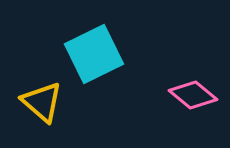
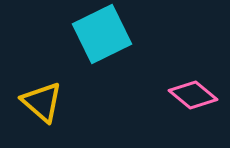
cyan square: moved 8 px right, 20 px up
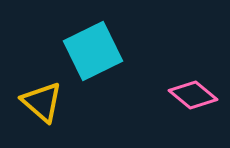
cyan square: moved 9 px left, 17 px down
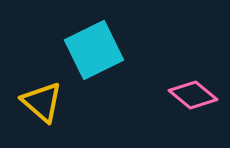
cyan square: moved 1 px right, 1 px up
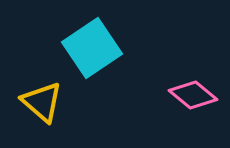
cyan square: moved 2 px left, 2 px up; rotated 8 degrees counterclockwise
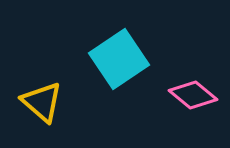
cyan square: moved 27 px right, 11 px down
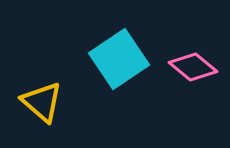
pink diamond: moved 28 px up
